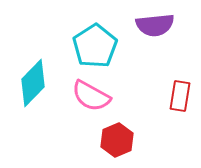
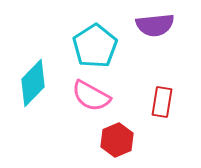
red rectangle: moved 18 px left, 6 px down
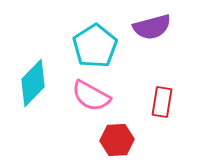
purple semicircle: moved 3 px left, 2 px down; rotated 9 degrees counterclockwise
red hexagon: rotated 20 degrees clockwise
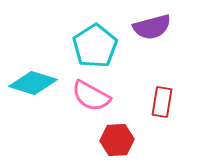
cyan diamond: rotated 63 degrees clockwise
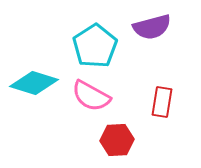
cyan diamond: moved 1 px right
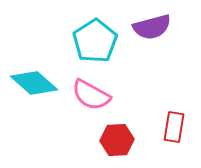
cyan pentagon: moved 5 px up
cyan diamond: rotated 24 degrees clockwise
pink semicircle: moved 1 px up
red rectangle: moved 12 px right, 25 px down
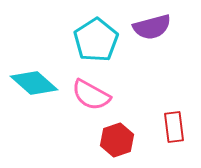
cyan pentagon: moved 1 px right, 1 px up
red rectangle: rotated 16 degrees counterclockwise
red hexagon: rotated 16 degrees counterclockwise
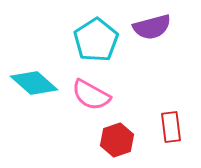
red rectangle: moved 3 px left
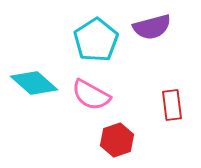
red rectangle: moved 1 px right, 22 px up
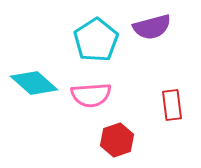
pink semicircle: rotated 33 degrees counterclockwise
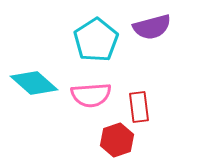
red rectangle: moved 33 px left, 2 px down
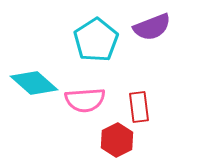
purple semicircle: rotated 6 degrees counterclockwise
pink semicircle: moved 6 px left, 5 px down
red hexagon: rotated 8 degrees counterclockwise
